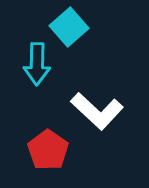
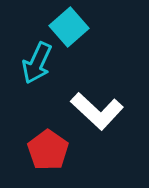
cyan arrow: moved 1 px up; rotated 24 degrees clockwise
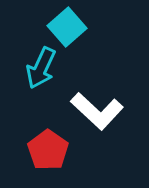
cyan square: moved 2 px left
cyan arrow: moved 4 px right, 5 px down
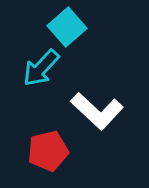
cyan arrow: rotated 18 degrees clockwise
red pentagon: moved 1 px down; rotated 24 degrees clockwise
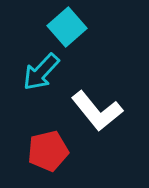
cyan arrow: moved 4 px down
white L-shape: rotated 8 degrees clockwise
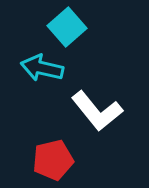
cyan arrow: moved 1 px right, 4 px up; rotated 60 degrees clockwise
red pentagon: moved 5 px right, 9 px down
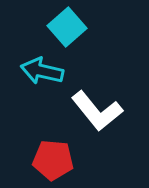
cyan arrow: moved 3 px down
red pentagon: rotated 18 degrees clockwise
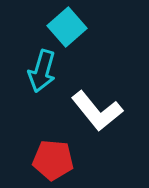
cyan arrow: rotated 87 degrees counterclockwise
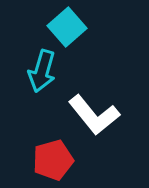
white L-shape: moved 3 px left, 4 px down
red pentagon: rotated 21 degrees counterclockwise
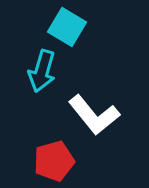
cyan square: rotated 18 degrees counterclockwise
red pentagon: moved 1 px right, 1 px down
